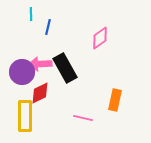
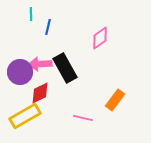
purple circle: moved 2 px left
orange rectangle: rotated 25 degrees clockwise
yellow rectangle: rotated 60 degrees clockwise
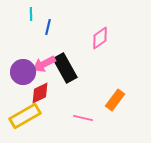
pink arrow: moved 4 px right; rotated 25 degrees counterclockwise
purple circle: moved 3 px right
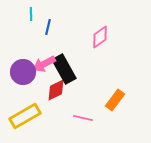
pink diamond: moved 1 px up
black rectangle: moved 1 px left, 1 px down
red diamond: moved 16 px right, 3 px up
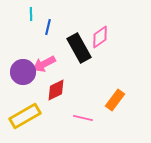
black rectangle: moved 15 px right, 21 px up
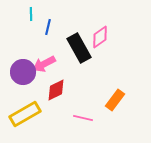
yellow rectangle: moved 2 px up
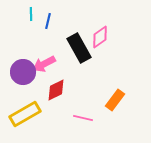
blue line: moved 6 px up
